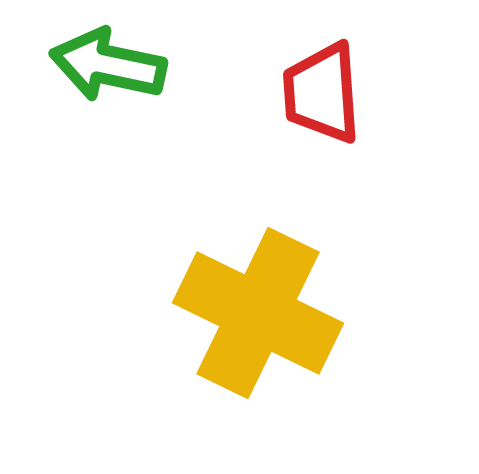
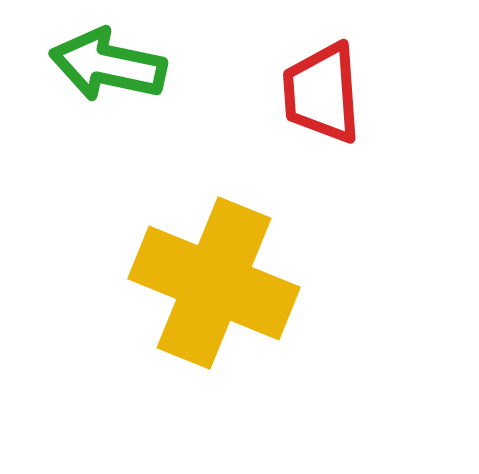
yellow cross: moved 44 px left, 30 px up; rotated 4 degrees counterclockwise
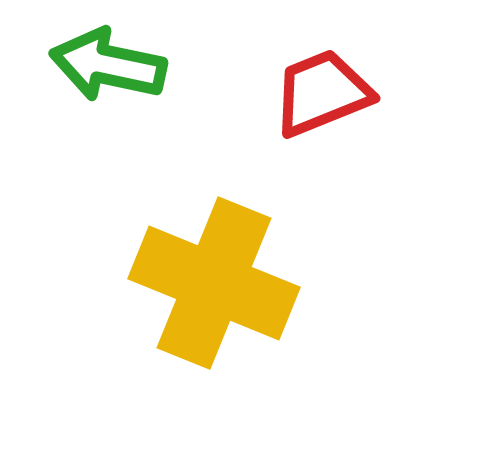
red trapezoid: rotated 72 degrees clockwise
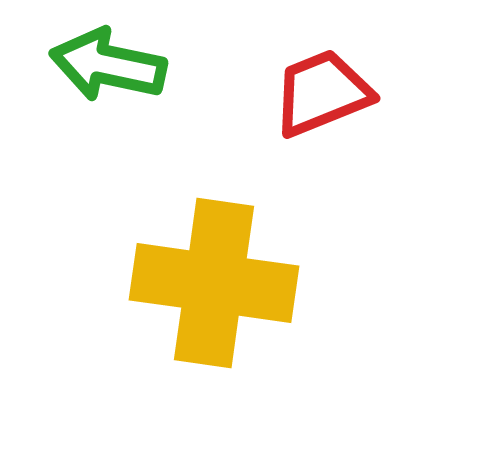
yellow cross: rotated 14 degrees counterclockwise
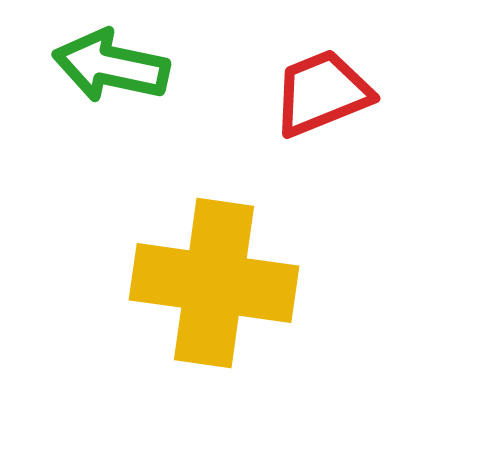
green arrow: moved 3 px right, 1 px down
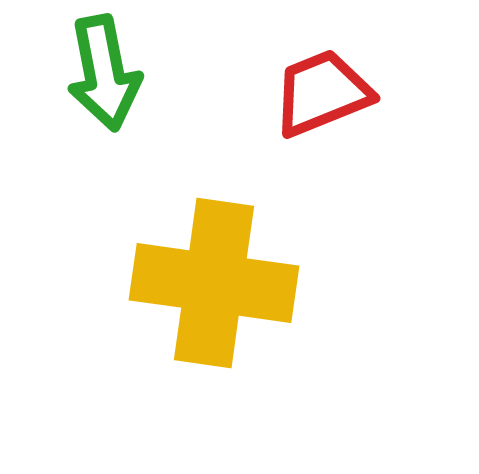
green arrow: moved 7 px left, 7 px down; rotated 113 degrees counterclockwise
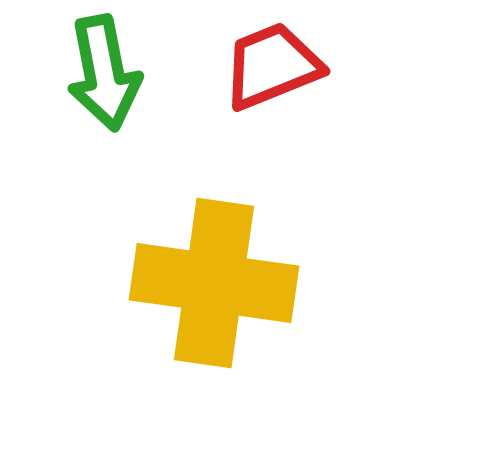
red trapezoid: moved 50 px left, 27 px up
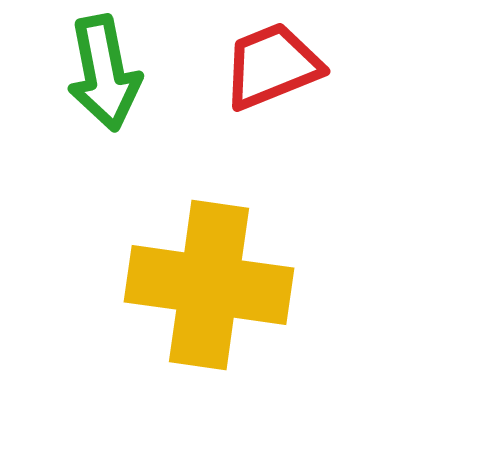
yellow cross: moved 5 px left, 2 px down
